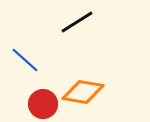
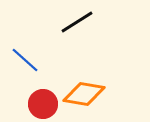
orange diamond: moved 1 px right, 2 px down
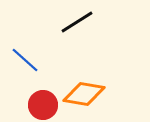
red circle: moved 1 px down
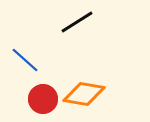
red circle: moved 6 px up
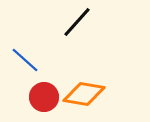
black line: rotated 16 degrees counterclockwise
red circle: moved 1 px right, 2 px up
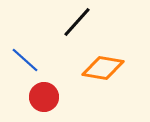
orange diamond: moved 19 px right, 26 px up
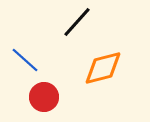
orange diamond: rotated 24 degrees counterclockwise
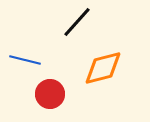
blue line: rotated 28 degrees counterclockwise
red circle: moved 6 px right, 3 px up
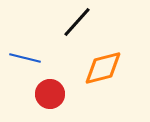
blue line: moved 2 px up
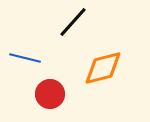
black line: moved 4 px left
